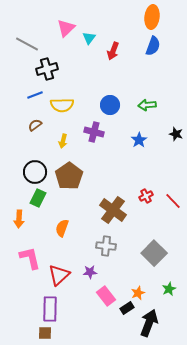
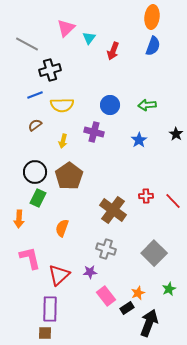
black cross: moved 3 px right, 1 px down
black star: rotated 16 degrees clockwise
red cross: rotated 24 degrees clockwise
gray cross: moved 3 px down; rotated 12 degrees clockwise
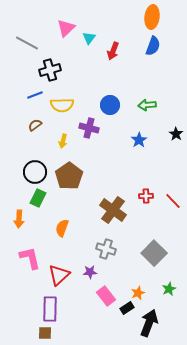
gray line: moved 1 px up
purple cross: moved 5 px left, 4 px up
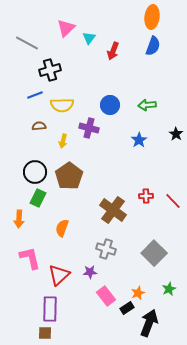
brown semicircle: moved 4 px right, 1 px down; rotated 32 degrees clockwise
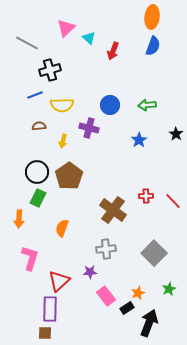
cyan triangle: rotated 24 degrees counterclockwise
black circle: moved 2 px right
gray cross: rotated 24 degrees counterclockwise
pink L-shape: rotated 30 degrees clockwise
red triangle: moved 6 px down
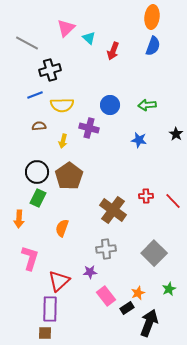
blue star: rotated 28 degrees counterclockwise
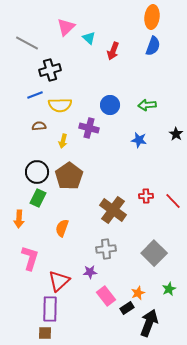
pink triangle: moved 1 px up
yellow semicircle: moved 2 px left
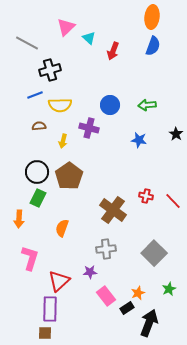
red cross: rotated 16 degrees clockwise
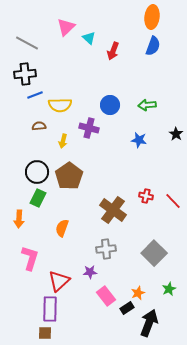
black cross: moved 25 px left, 4 px down; rotated 10 degrees clockwise
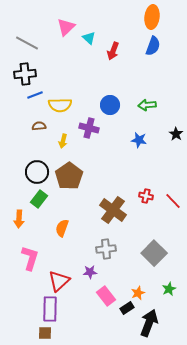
green rectangle: moved 1 px right, 1 px down; rotated 12 degrees clockwise
